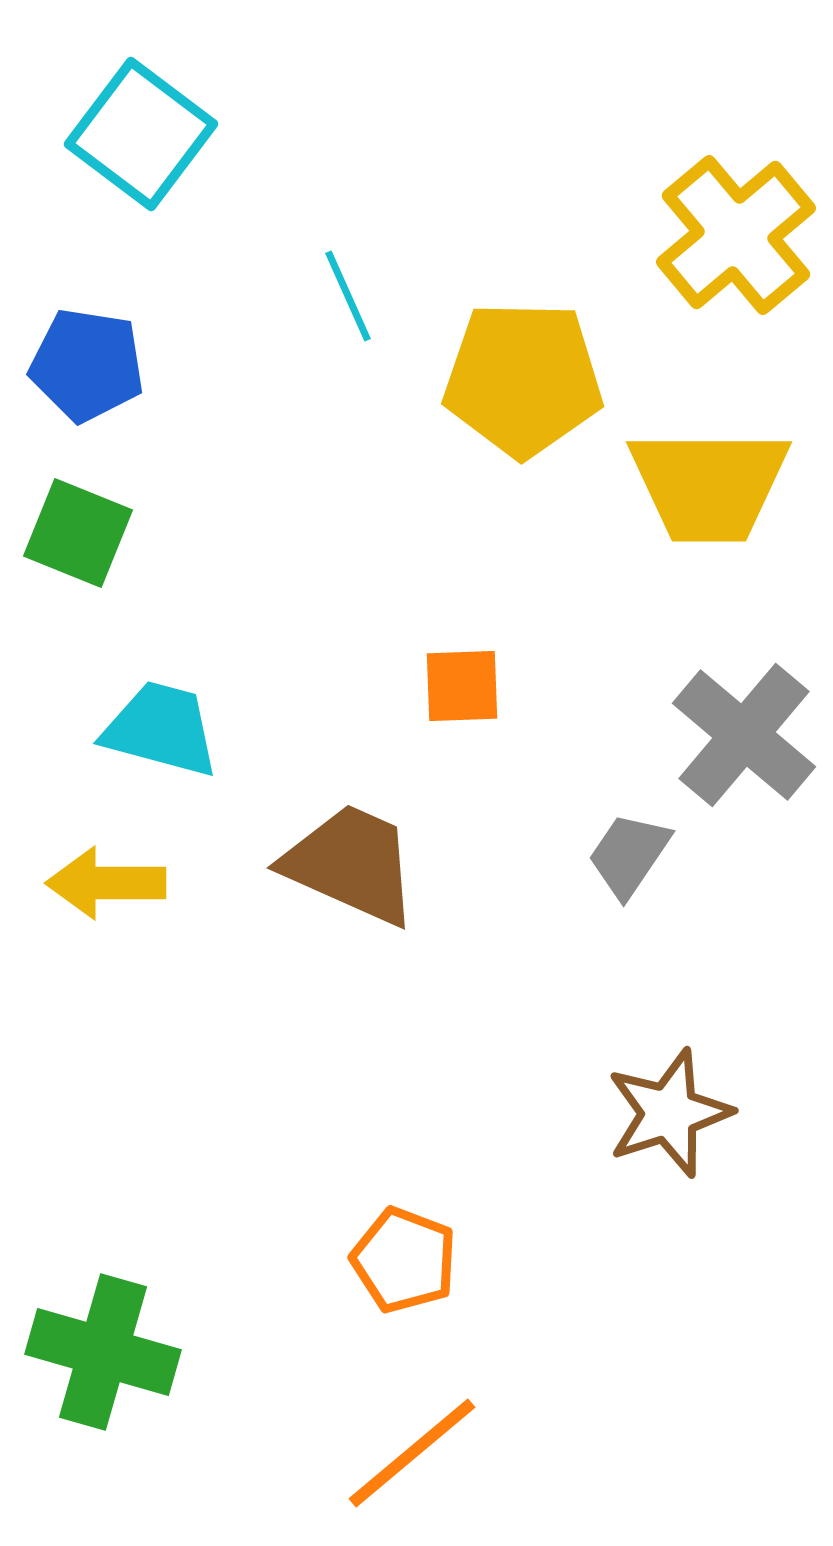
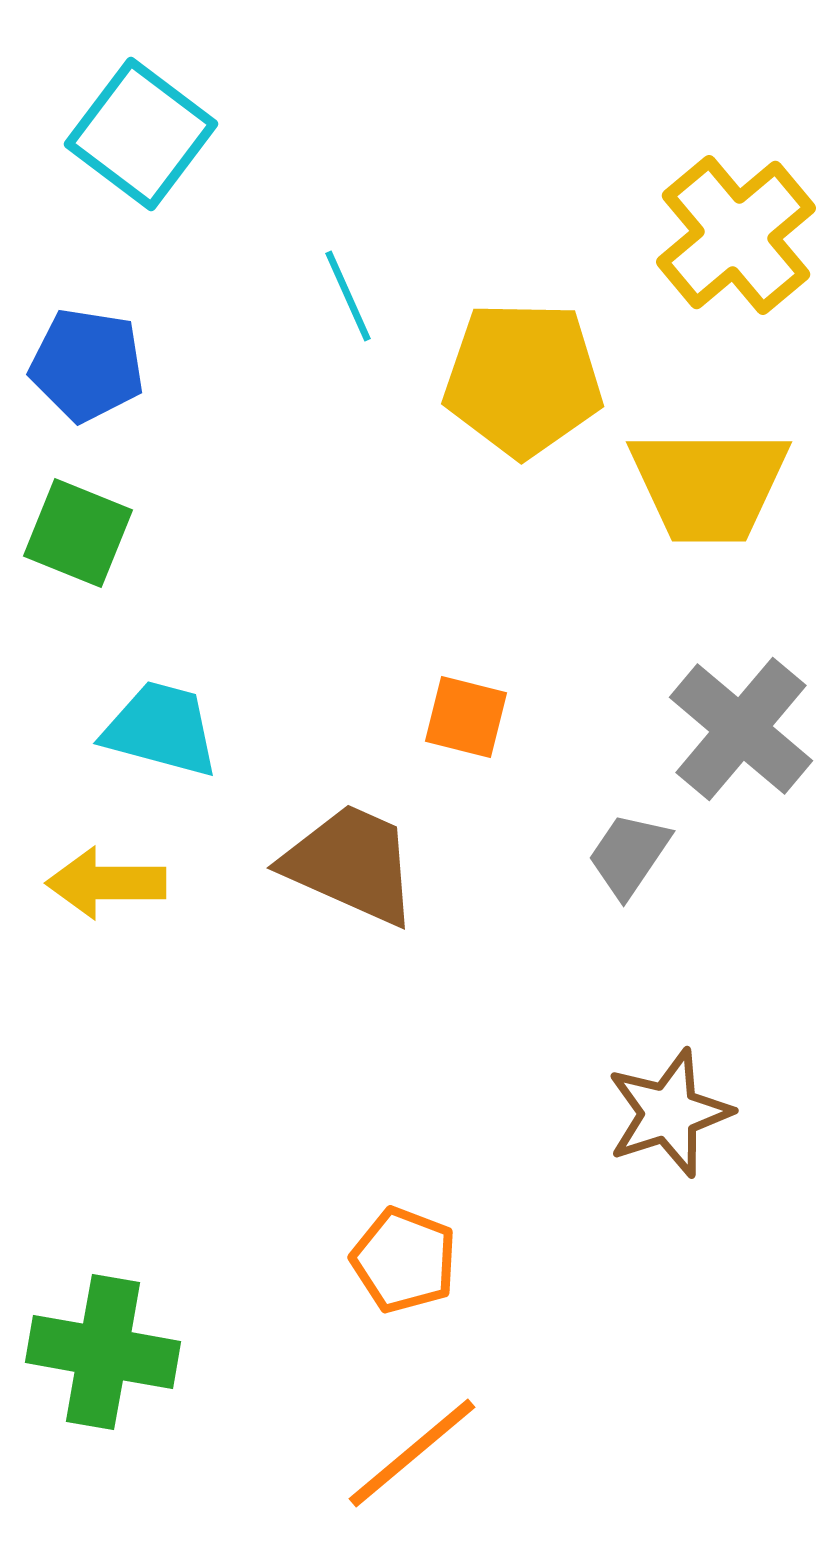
orange square: moved 4 px right, 31 px down; rotated 16 degrees clockwise
gray cross: moved 3 px left, 6 px up
green cross: rotated 6 degrees counterclockwise
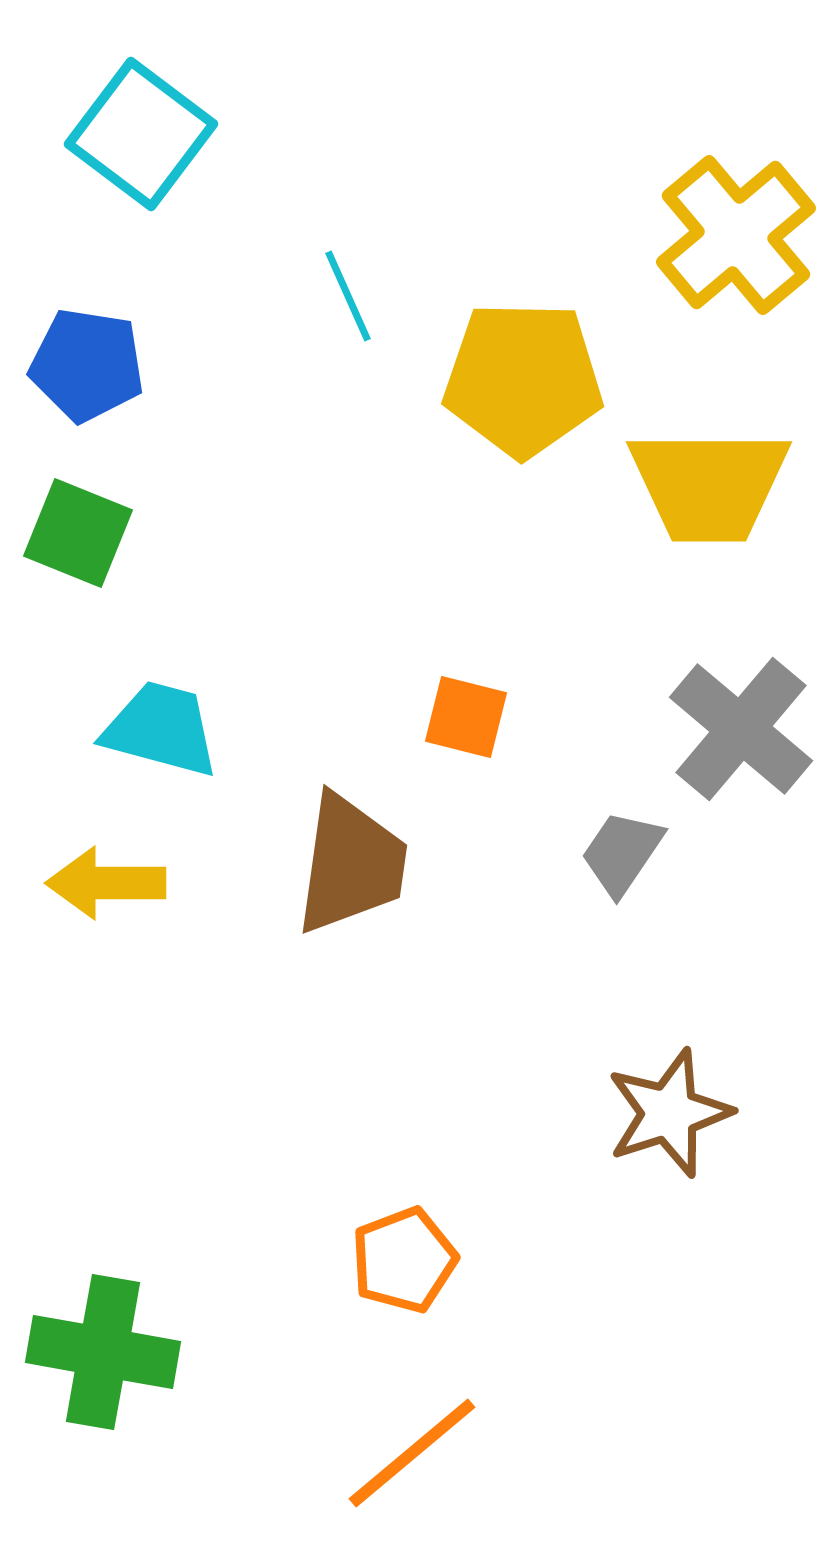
gray trapezoid: moved 7 px left, 2 px up
brown trapezoid: rotated 74 degrees clockwise
orange pentagon: rotated 30 degrees clockwise
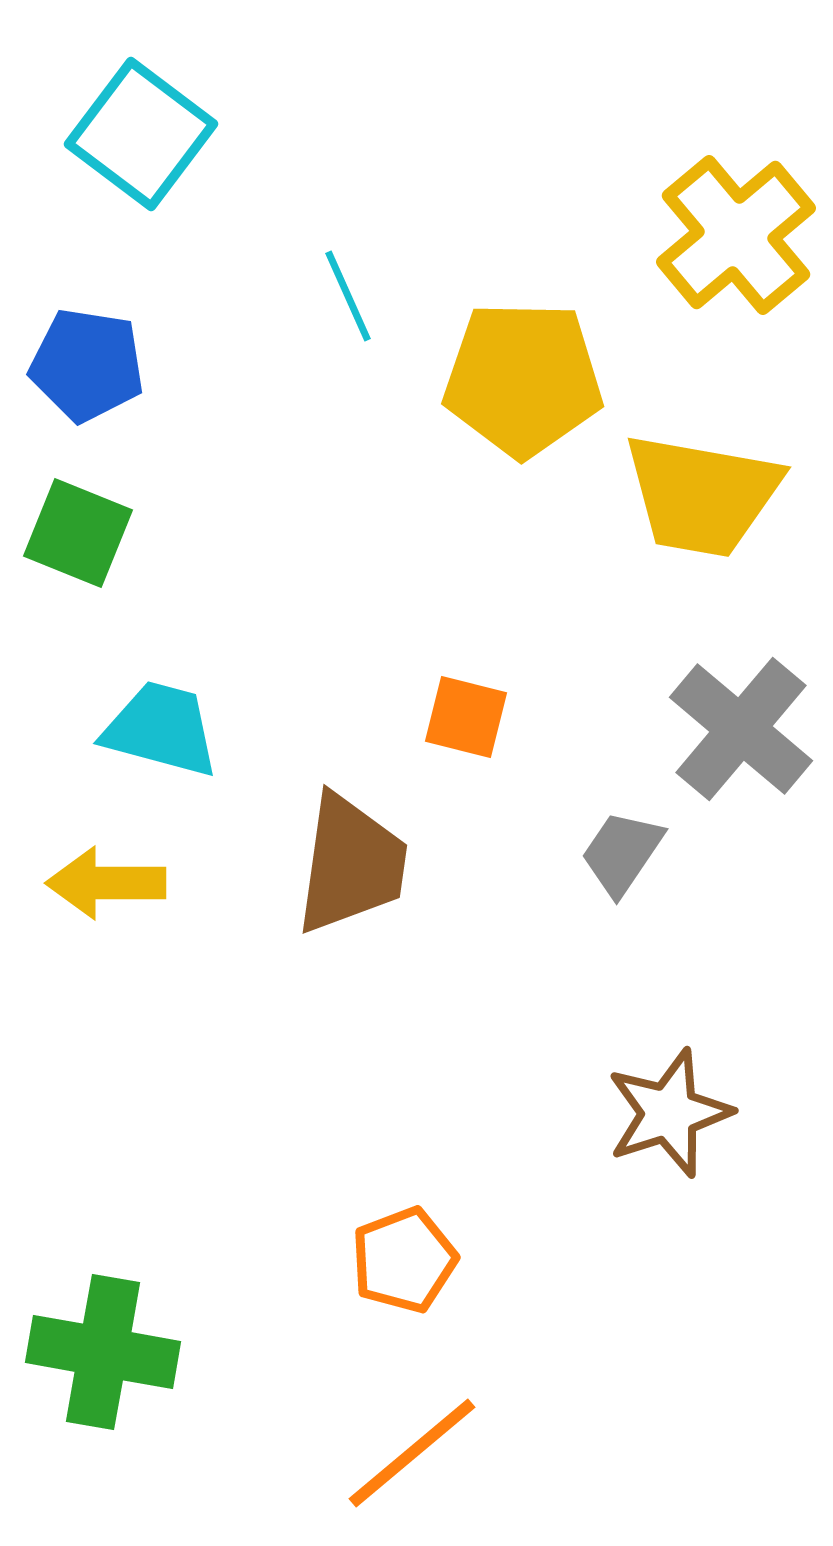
yellow trapezoid: moved 7 px left, 10 px down; rotated 10 degrees clockwise
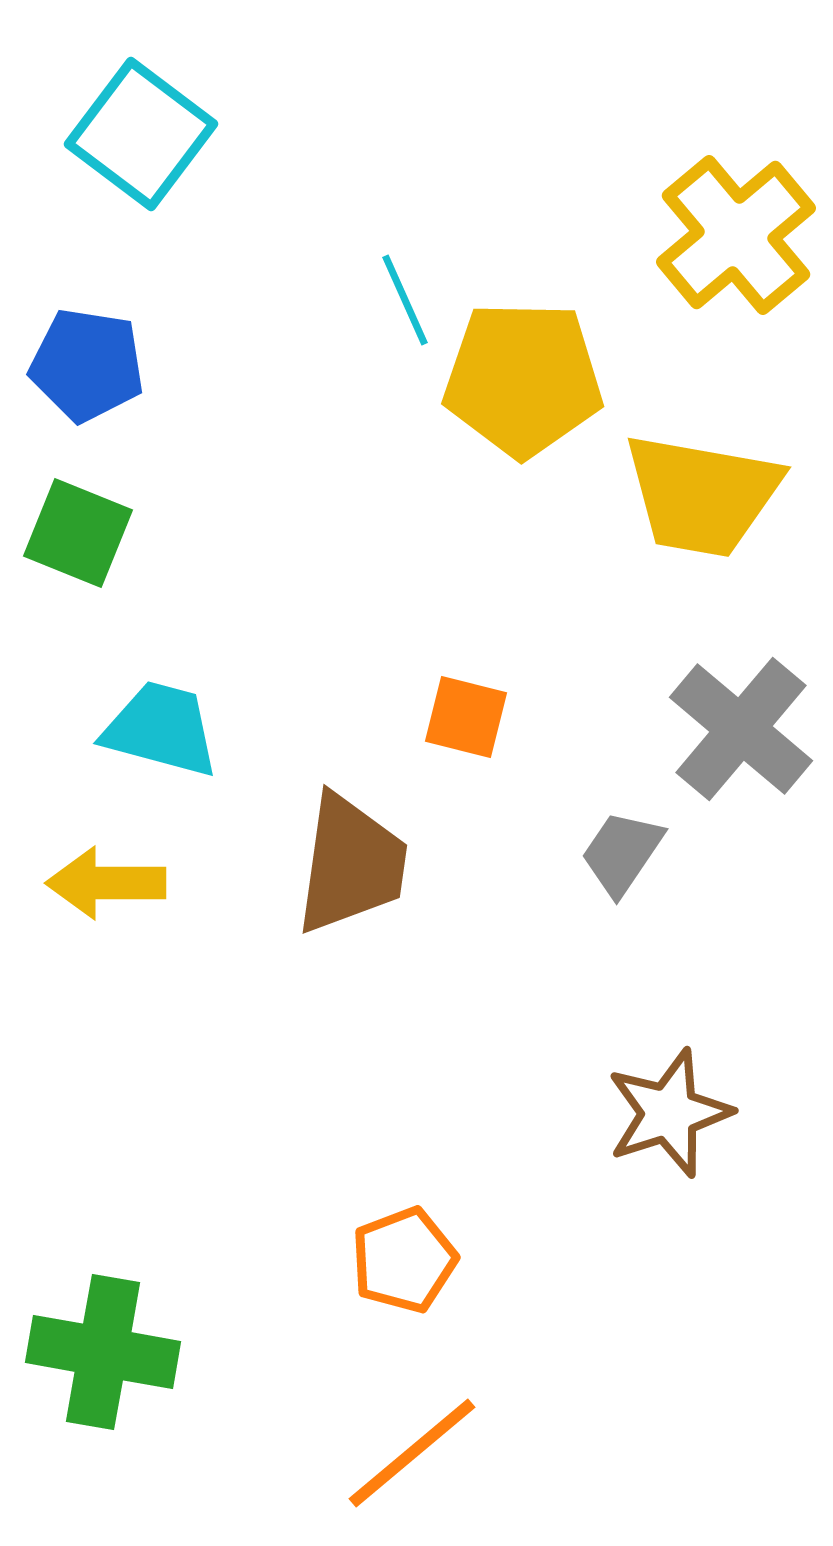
cyan line: moved 57 px right, 4 px down
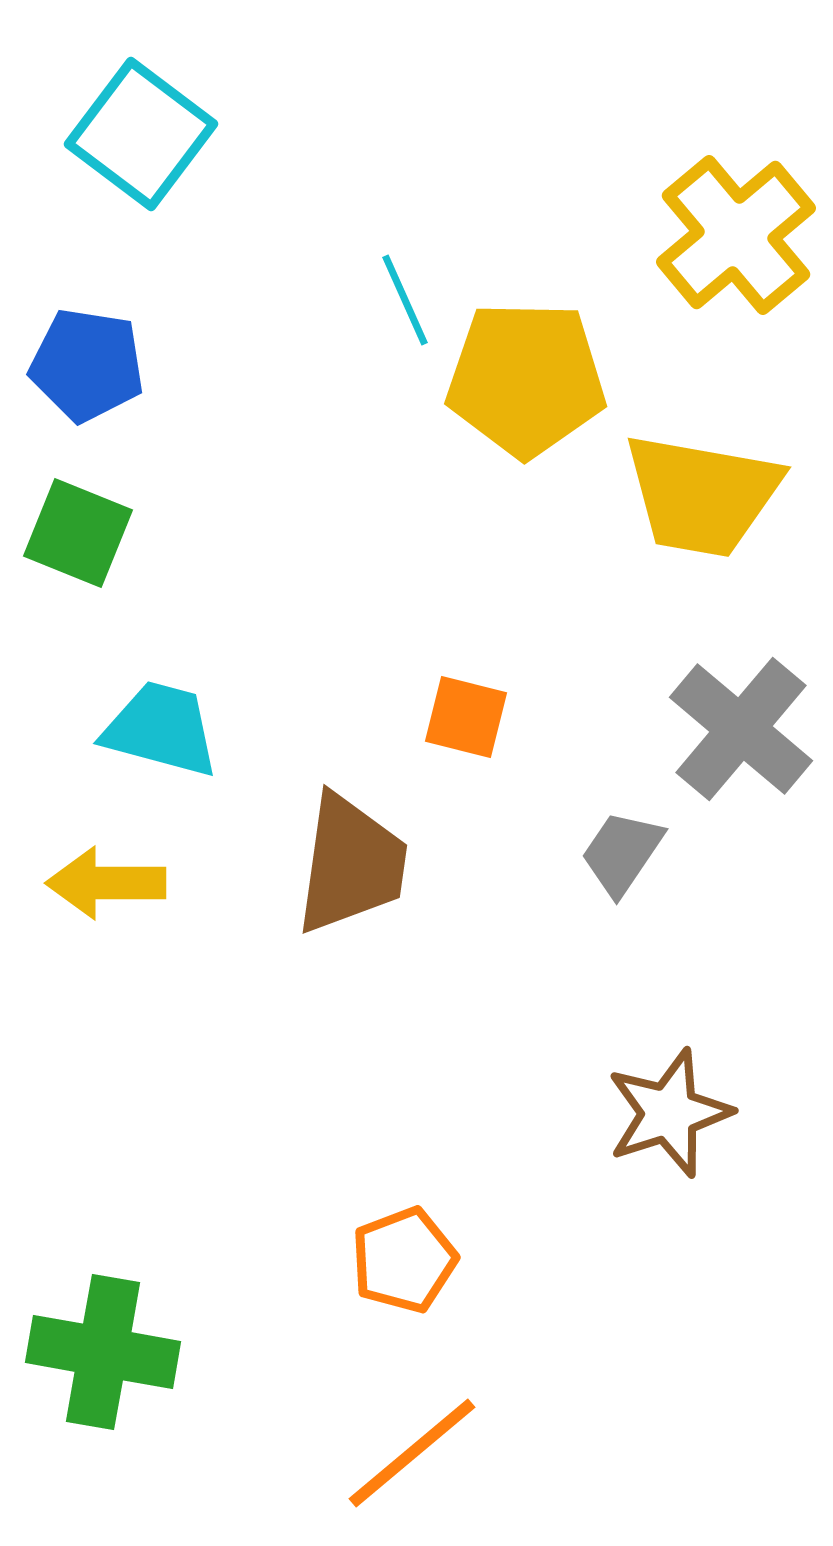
yellow pentagon: moved 3 px right
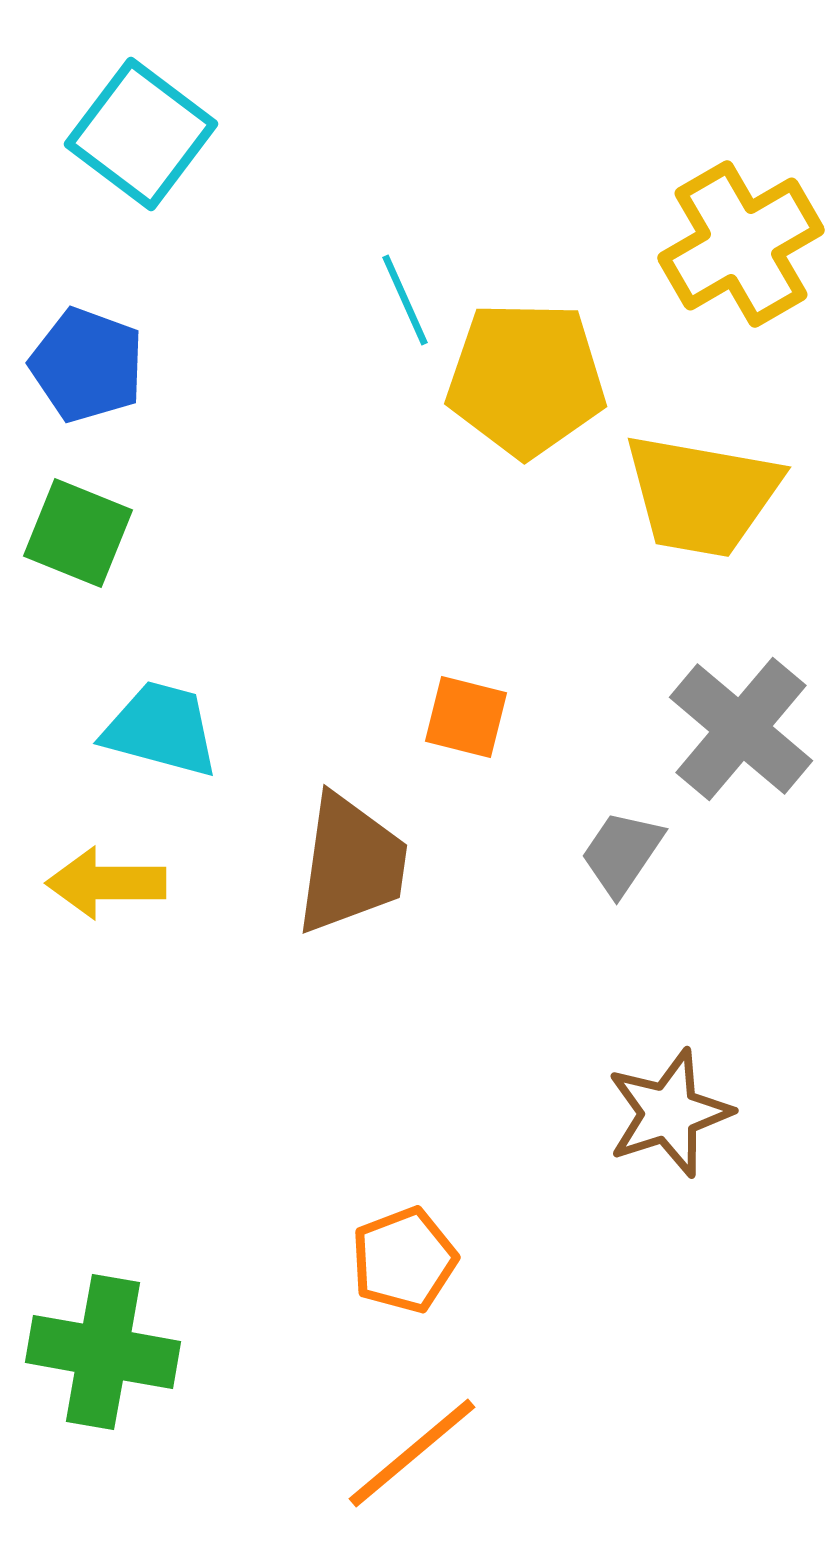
yellow cross: moved 5 px right, 9 px down; rotated 10 degrees clockwise
blue pentagon: rotated 11 degrees clockwise
